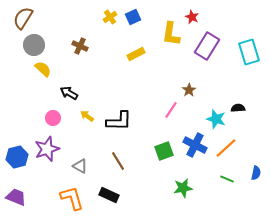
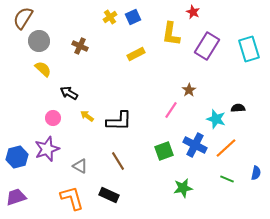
red star: moved 1 px right, 5 px up
gray circle: moved 5 px right, 4 px up
cyan rectangle: moved 3 px up
purple trapezoid: rotated 40 degrees counterclockwise
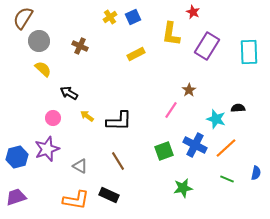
cyan rectangle: moved 3 px down; rotated 15 degrees clockwise
orange L-shape: moved 4 px right, 2 px down; rotated 116 degrees clockwise
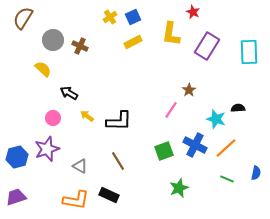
gray circle: moved 14 px right, 1 px up
yellow rectangle: moved 3 px left, 12 px up
green star: moved 4 px left; rotated 12 degrees counterclockwise
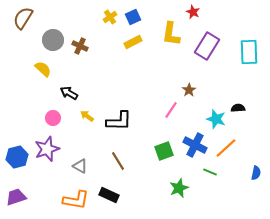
green line: moved 17 px left, 7 px up
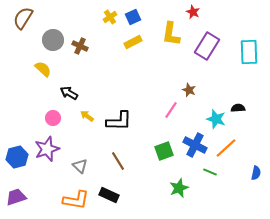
brown star: rotated 16 degrees counterclockwise
gray triangle: rotated 14 degrees clockwise
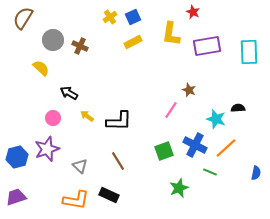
purple rectangle: rotated 48 degrees clockwise
yellow semicircle: moved 2 px left, 1 px up
